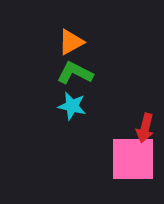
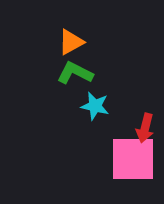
cyan star: moved 23 px right
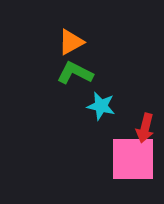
cyan star: moved 6 px right
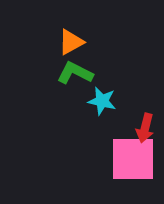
cyan star: moved 1 px right, 5 px up
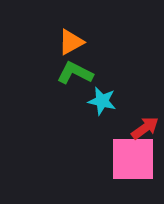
red arrow: rotated 140 degrees counterclockwise
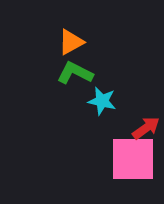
red arrow: moved 1 px right
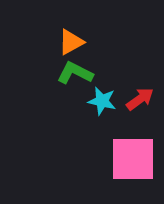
red arrow: moved 6 px left, 29 px up
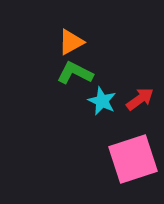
cyan star: rotated 12 degrees clockwise
pink square: rotated 18 degrees counterclockwise
